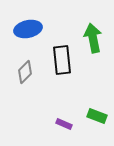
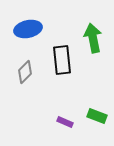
purple rectangle: moved 1 px right, 2 px up
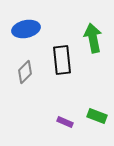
blue ellipse: moved 2 px left
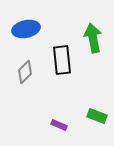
purple rectangle: moved 6 px left, 3 px down
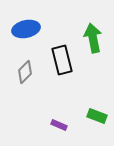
black rectangle: rotated 8 degrees counterclockwise
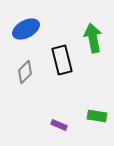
blue ellipse: rotated 16 degrees counterclockwise
green rectangle: rotated 12 degrees counterclockwise
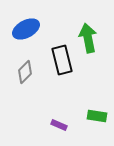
green arrow: moved 5 px left
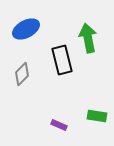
gray diamond: moved 3 px left, 2 px down
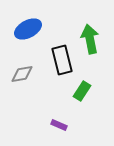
blue ellipse: moved 2 px right
green arrow: moved 2 px right, 1 px down
gray diamond: rotated 35 degrees clockwise
green rectangle: moved 15 px left, 25 px up; rotated 66 degrees counterclockwise
